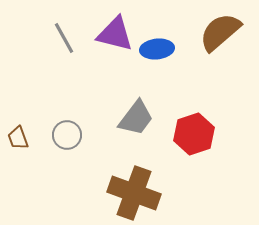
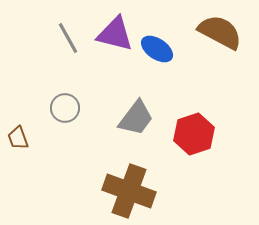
brown semicircle: rotated 69 degrees clockwise
gray line: moved 4 px right
blue ellipse: rotated 40 degrees clockwise
gray circle: moved 2 px left, 27 px up
brown cross: moved 5 px left, 2 px up
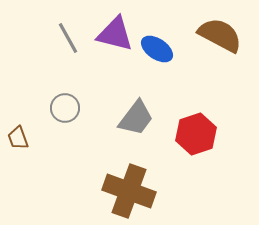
brown semicircle: moved 3 px down
red hexagon: moved 2 px right
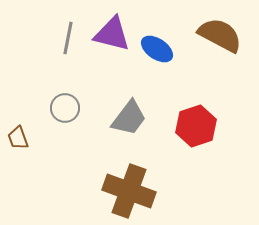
purple triangle: moved 3 px left
gray line: rotated 40 degrees clockwise
gray trapezoid: moved 7 px left
red hexagon: moved 8 px up
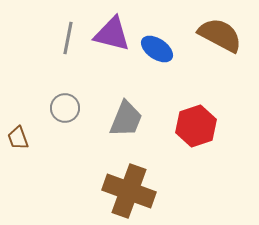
gray trapezoid: moved 3 px left, 1 px down; rotated 15 degrees counterclockwise
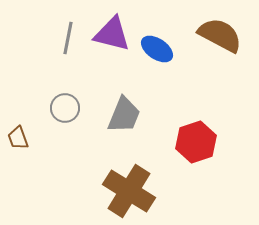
gray trapezoid: moved 2 px left, 4 px up
red hexagon: moved 16 px down
brown cross: rotated 12 degrees clockwise
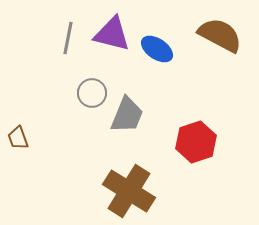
gray circle: moved 27 px right, 15 px up
gray trapezoid: moved 3 px right
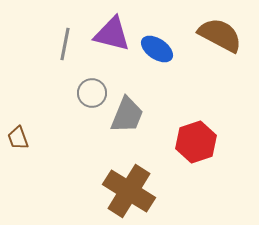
gray line: moved 3 px left, 6 px down
